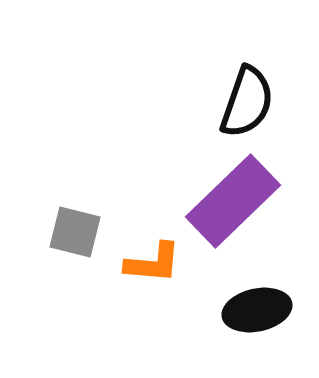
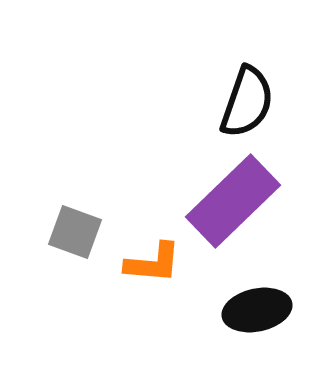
gray square: rotated 6 degrees clockwise
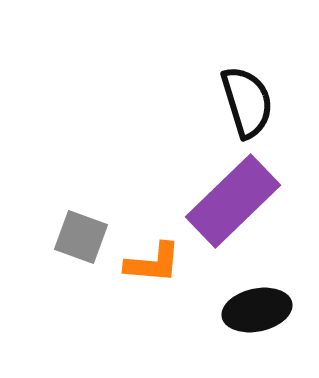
black semicircle: rotated 36 degrees counterclockwise
gray square: moved 6 px right, 5 px down
